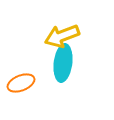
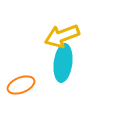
orange ellipse: moved 2 px down
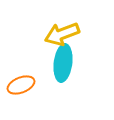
yellow arrow: moved 2 px up
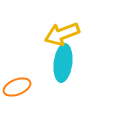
orange ellipse: moved 4 px left, 2 px down
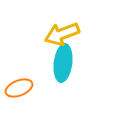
orange ellipse: moved 2 px right, 1 px down
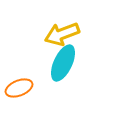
cyan ellipse: rotated 18 degrees clockwise
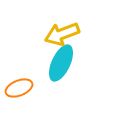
cyan ellipse: moved 2 px left
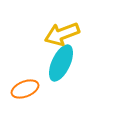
orange ellipse: moved 6 px right, 1 px down
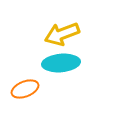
cyan ellipse: rotated 60 degrees clockwise
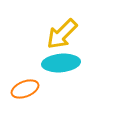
yellow arrow: rotated 24 degrees counterclockwise
